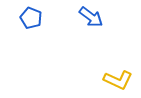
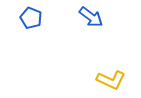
yellow L-shape: moved 7 px left
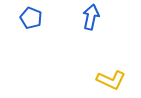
blue arrow: rotated 115 degrees counterclockwise
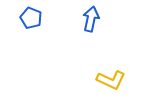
blue arrow: moved 2 px down
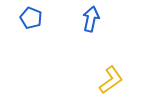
yellow L-shape: rotated 60 degrees counterclockwise
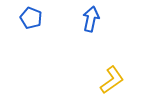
yellow L-shape: moved 1 px right
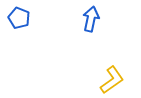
blue pentagon: moved 12 px left
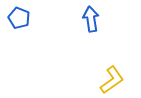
blue arrow: rotated 20 degrees counterclockwise
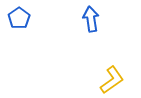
blue pentagon: rotated 15 degrees clockwise
